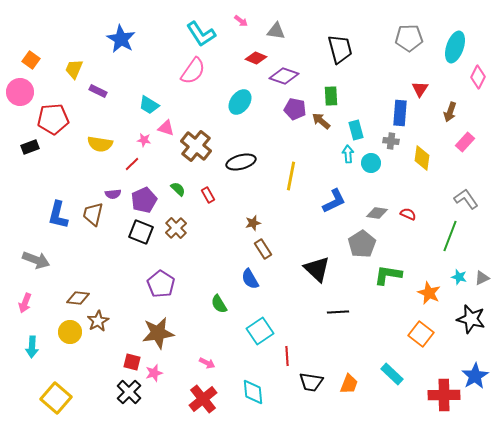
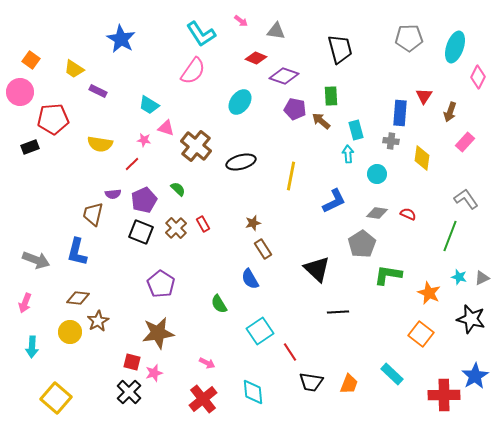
yellow trapezoid at (74, 69): rotated 80 degrees counterclockwise
red triangle at (420, 89): moved 4 px right, 7 px down
cyan circle at (371, 163): moved 6 px right, 11 px down
red rectangle at (208, 195): moved 5 px left, 29 px down
blue L-shape at (58, 215): moved 19 px right, 37 px down
red line at (287, 356): moved 3 px right, 4 px up; rotated 30 degrees counterclockwise
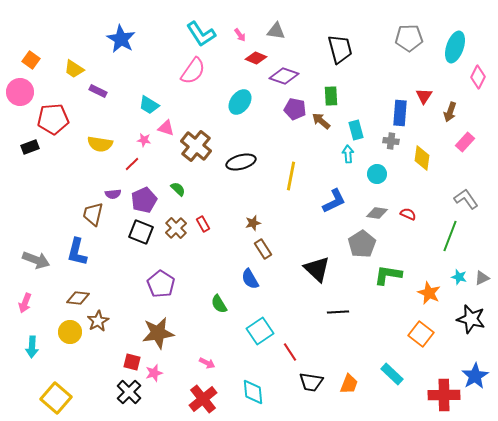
pink arrow at (241, 21): moved 1 px left, 14 px down; rotated 16 degrees clockwise
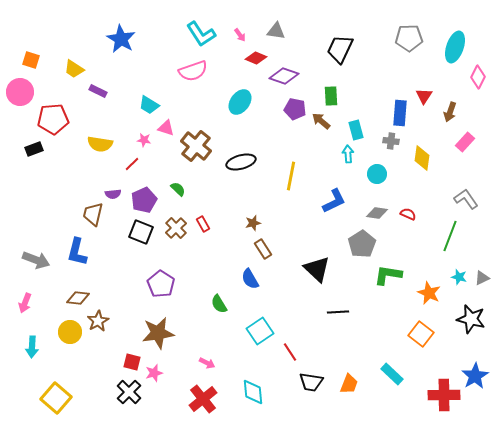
black trapezoid at (340, 49): rotated 140 degrees counterclockwise
orange square at (31, 60): rotated 18 degrees counterclockwise
pink semicircle at (193, 71): rotated 36 degrees clockwise
black rectangle at (30, 147): moved 4 px right, 2 px down
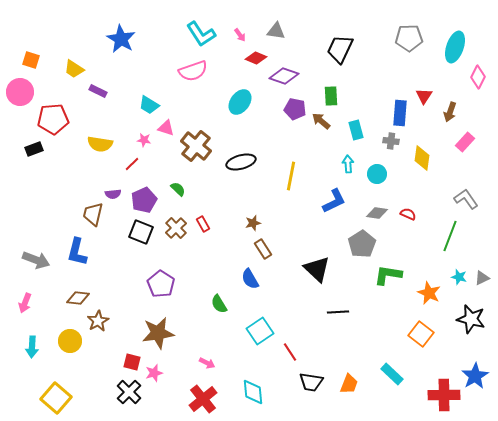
cyan arrow at (348, 154): moved 10 px down
yellow circle at (70, 332): moved 9 px down
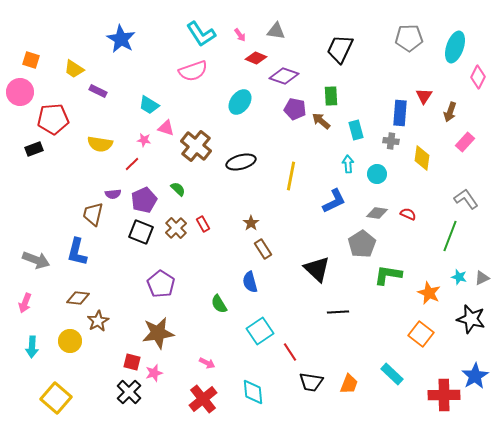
brown star at (253, 223): moved 2 px left; rotated 21 degrees counterclockwise
blue semicircle at (250, 279): moved 3 px down; rotated 15 degrees clockwise
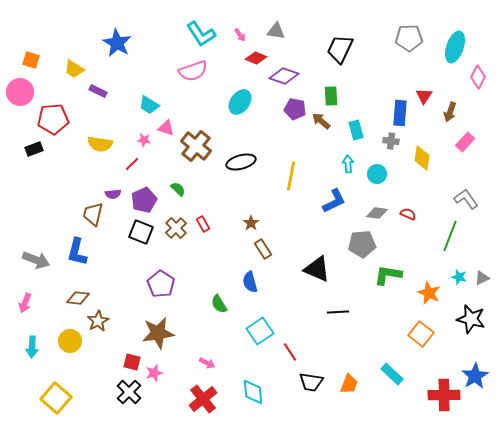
blue star at (121, 39): moved 4 px left, 4 px down
gray pentagon at (362, 244): rotated 28 degrees clockwise
black triangle at (317, 269): rotated 20 degrees counterclockwise
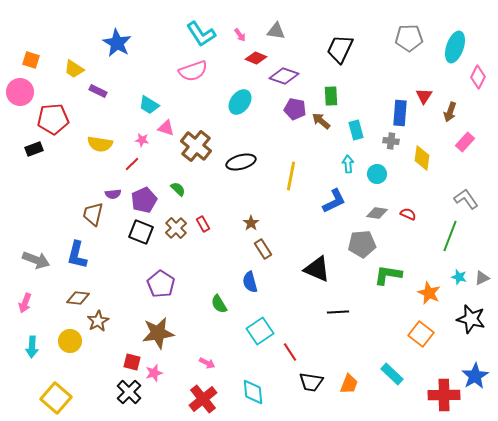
pink star at (144, 140): moved 2 px left
blue L-shape at (77, 252): moved 3 px down
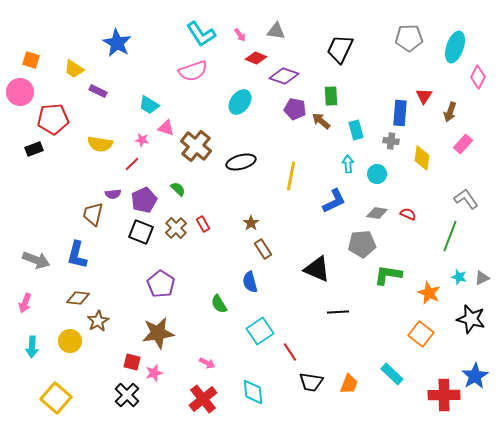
pink rectangle at (465, 142): moved 2 px left, 2 px down
black cross at (129, 392): moved 2 px left, 3 px down
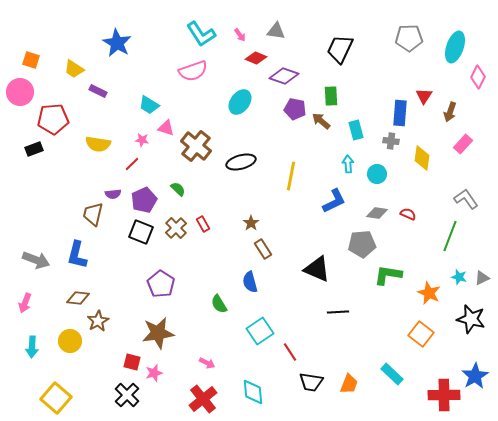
yellow semicircle at (100, 144): moved 2 px left
